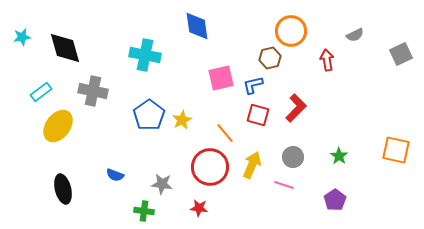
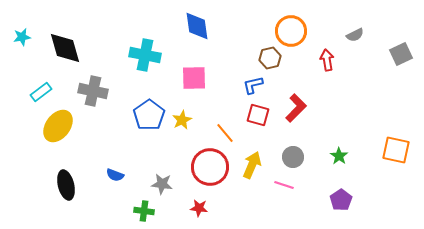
pink square: moved 27 px left; rotated 12 degrees clockwise
black ellipse: moved 3 px right, 4 px up
purple pentagon: moved 6 px right
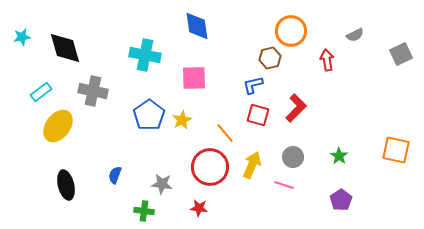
blue semicircle: rotated 90 degrees clockwise
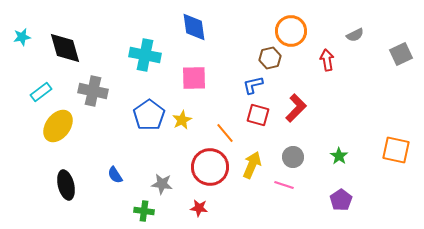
blue diamond: moved 3 px left, 1 px down
blue semicircle: rotated 54 degrees counterclockwise
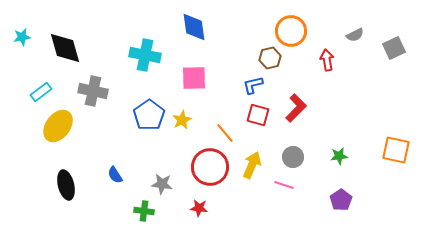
gray square: moved 7 px left, 6 px up
green star: rotated 30 degrees clockwise
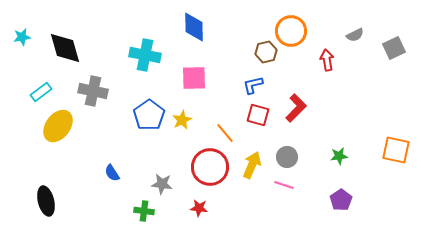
blue diamond: rotated 8 degrees clockwise
brown hexagon: moved 4 px left, 6 px up
gray circle: moved 6 px left
blue semicircle: moved 3 px left, 2 px up
black ellipse: moved 20 px left, 16 px down
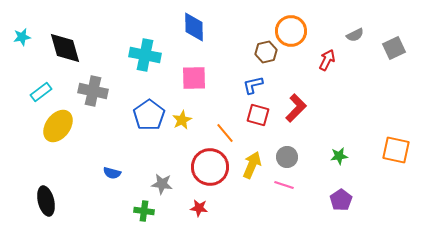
red arrow: rotated 35 degrees clockwise
blue semicircle: rotated 42 degrees counterclockwise
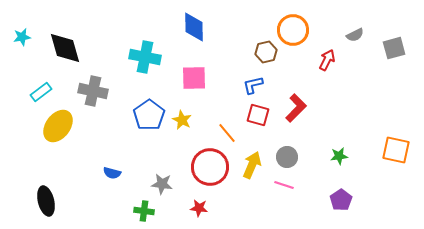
orange circle: moved 2 px right, 1 px up
gray square: rotated 10 degrees clockwise
cyan cross: moved 2 px down
yellow star: rotated 18 degrees counterclockwise
orange line: moved 2 px right
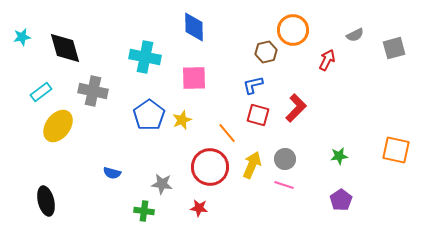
yellow star: rotated 24 degrees clockwise
gray circle: moved 2 px left, 2 px down
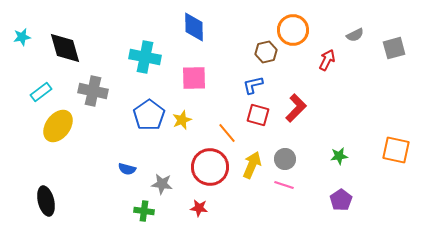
blue semicircle: moved 15 px right, 4 px up
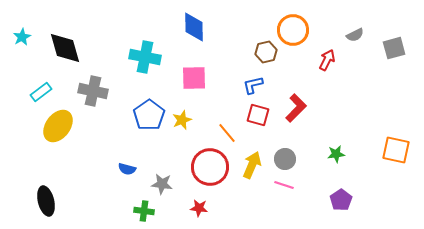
cyan star: rotated 18 degrees counterclockwise
green star: moved 3 px left, 2 px up
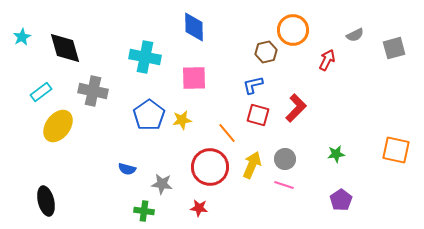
yellow star: rotated 12 degrees clockwise
